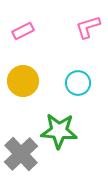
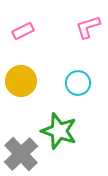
yellow circle: moved 2 px left
green star: rotated 15 degrees clockwise
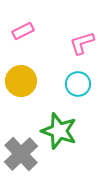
pink L-shape: moved 6 px left, 16 px down
cyan circle: moved 1 px down
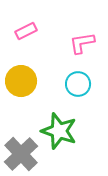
pink rectangle: moved 3 px right
pink L-shape: rotated 8 degrees clockwise
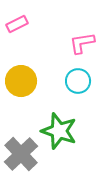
pink rectangle: moved 9 px left, 7 px up
cyan circle: moved 3 px up
